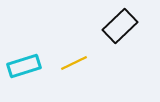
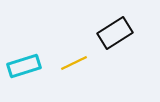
black rectangle: moved 5 px left, 7 px down; rotated 12 degrees clockwise
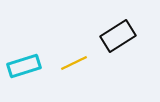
black rectangle: moved 3 px right, 3 px down
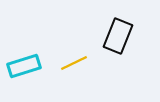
black rectangle: rotated 36 degrees counterclockwise
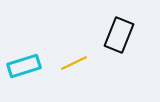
black rectangle: moved 1 px right, 1 px up
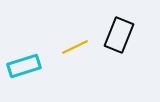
yellow line: moved 1 px right, 16 px up
